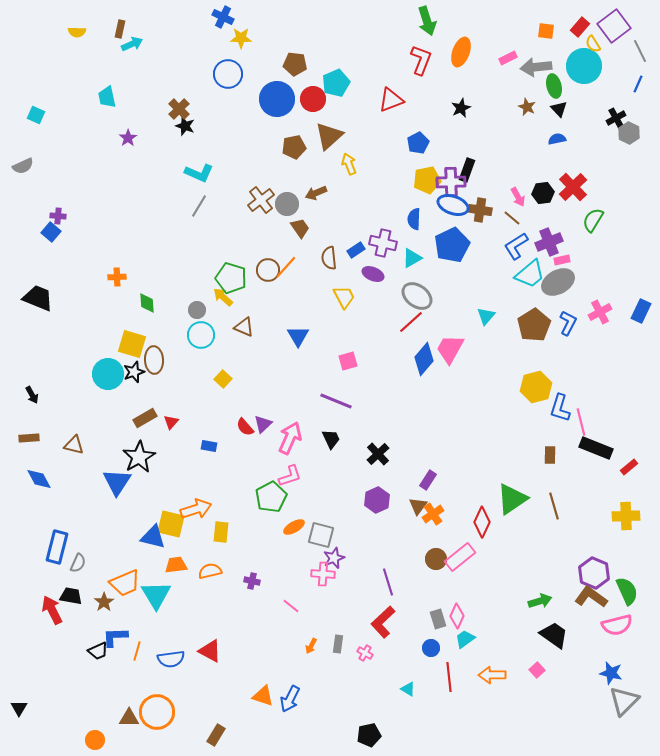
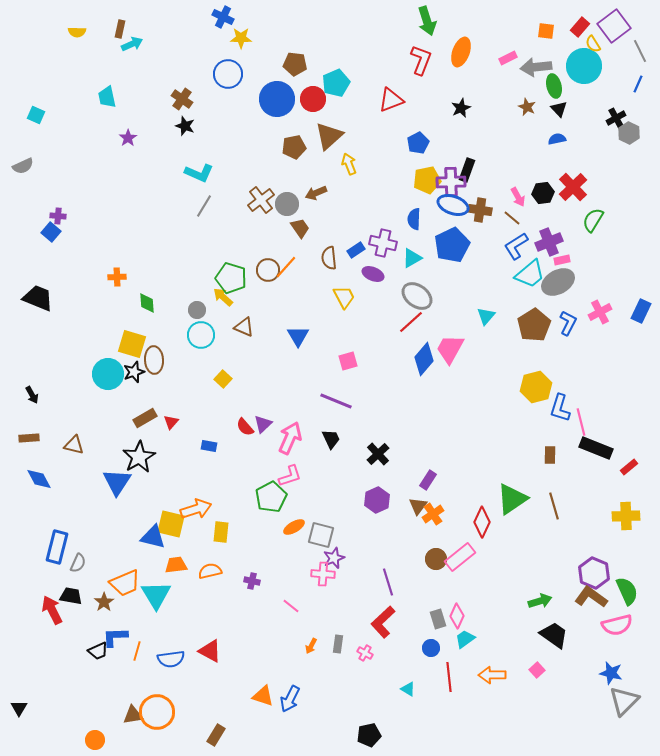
brown cross at (179, 109): moved 3 px right, 10 px up; rotated 10 degrees counterclockwise
gray line at (199, 206): moved 5 px right
brown triangle at (129, 718): moved 4 px right, 3 px up; rotated 10 degrees counterclockwise
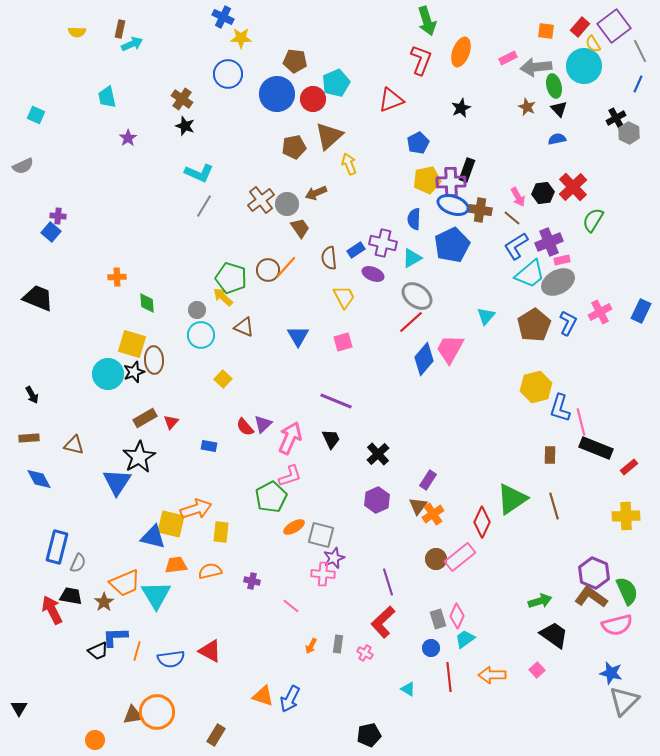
brown pentagon at (295, 64): moved 3 px up
blue circle at (277, 99): moved 5 px up
pink square at (348, 361): moved 5 px left, 19 px up
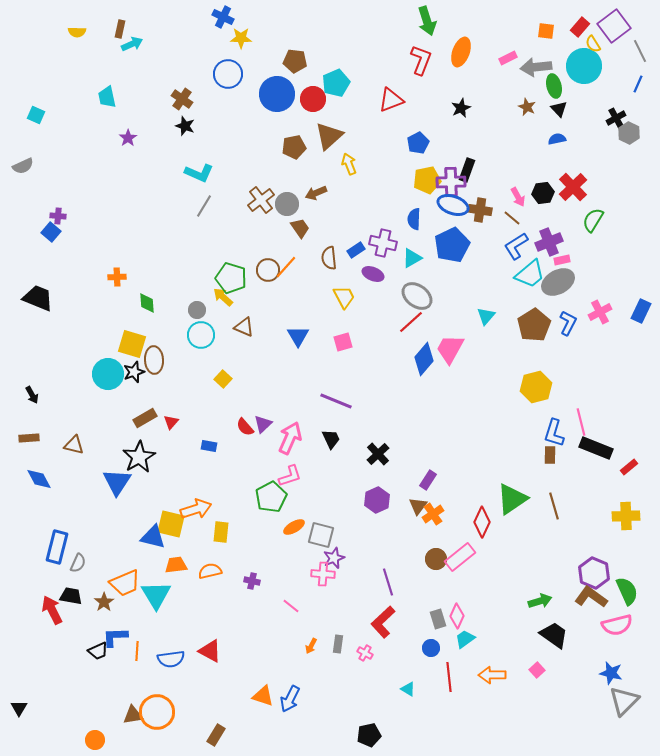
blue L-shape at (560, 408): moved 6 px left, 25 px down
orange line at (137, 651): rotated 12 degrees counterclockwise
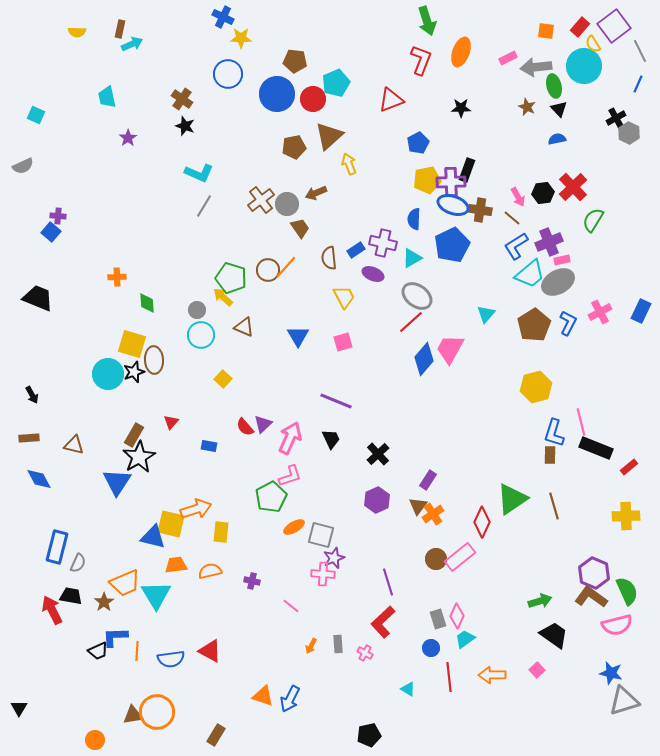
black star at (461, 108): rotated 24 degrees clockwise
cyan triangle at (486, 316): moved 2 px up
brown rectangle at (145, 418): moved 11 px left, 17 px down; rotated 30 degrees counterclockwise
gray rectangle at (338, 644): rotated 12 degrees counterclockwise
gray triangle at (624, 701): rotated 28 degrees clockwise
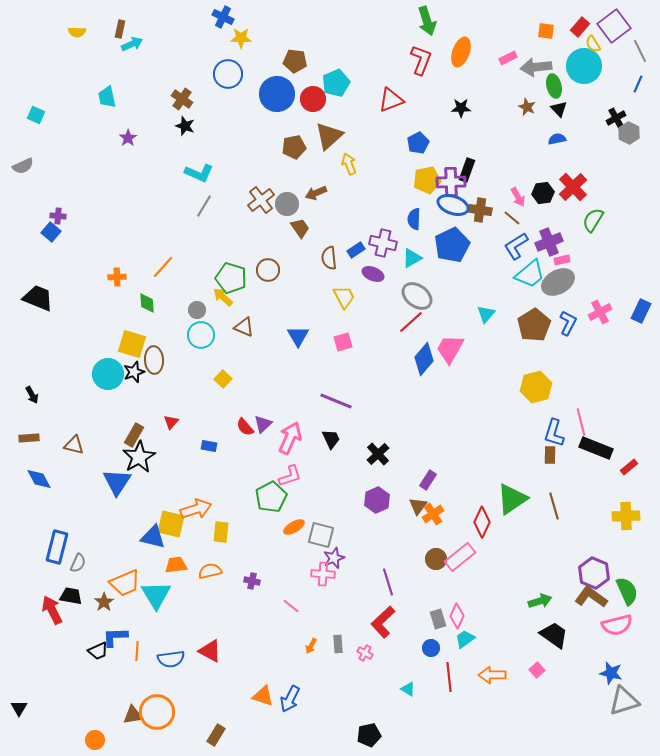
orange line at (286, 267): moved 123 px left
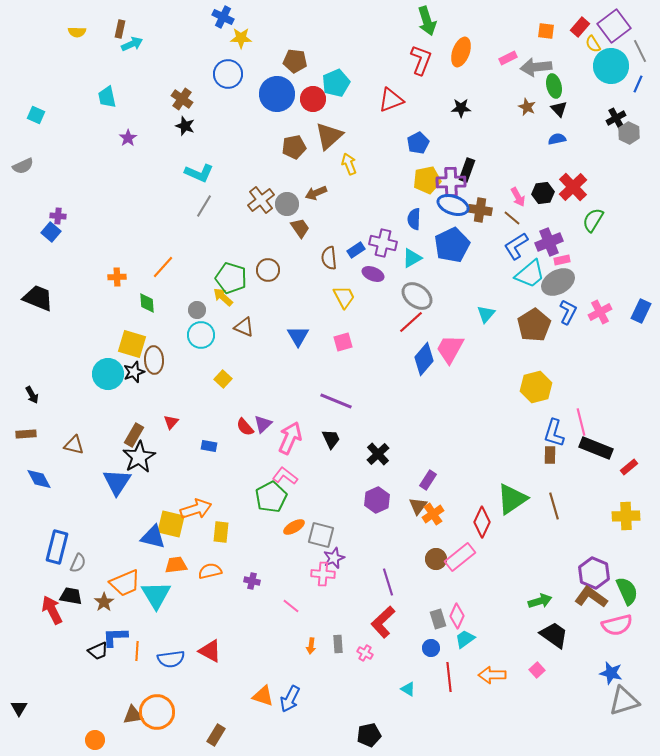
cyan circle at (584, 66): moved 27 px right
blue L-shape at (568, 323): moved 11 px up
brown rectangle at (29, 438): moved 3 px left, 4 px up
pink L-shape at (290, 476): moved 5 px left; rotated 125 degrees counterclockwise
orange arrow at (311, 646): rotated 21 degrees counterclockwise
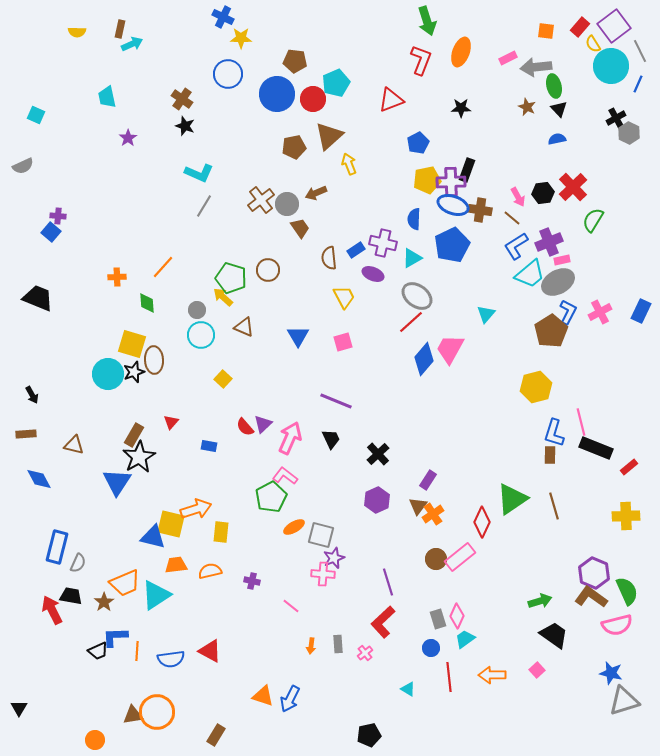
brown pentagon at (534, 325): moved 17 px right, 6 px down
cyan triangle at (156, 595): rotated 28 degrees clockwise
pink cross at (365, 653): rotated 21 degrees clockwise
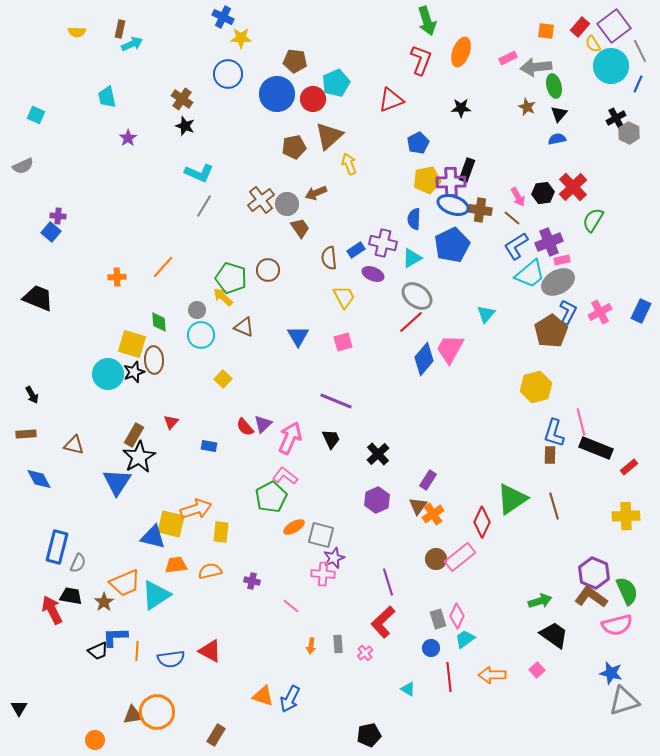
black triangle at (559, 109): moved 5 px down; rotated 24 degrees clockwise
green diamond at (147, 303): moved 12 px right, 19 px down
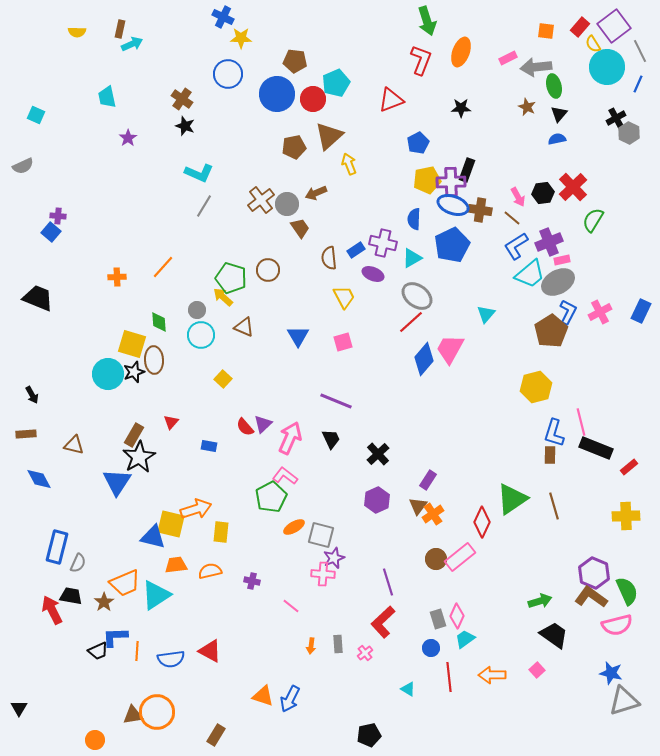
cyan circle at (611, 66): moved 4 px left, 1 px down
